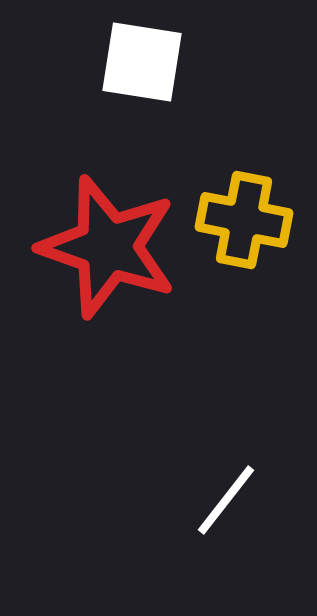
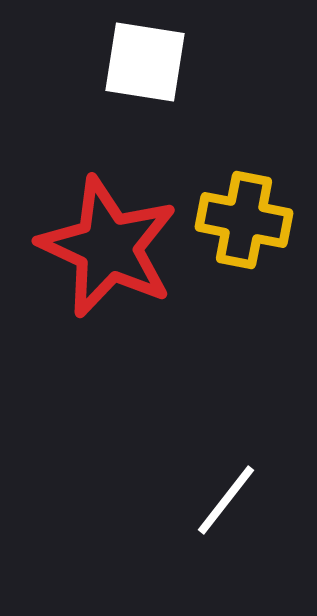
white square: moved 3 px right
red star: rotated 6 degrees clockwise
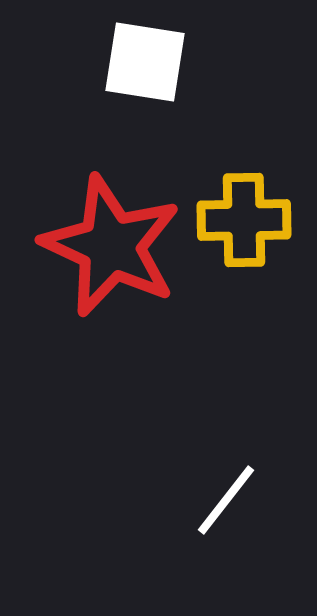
yellow cross: rotated 12 degrees counterclockwise
red star: moved 3 px right, 1 px up
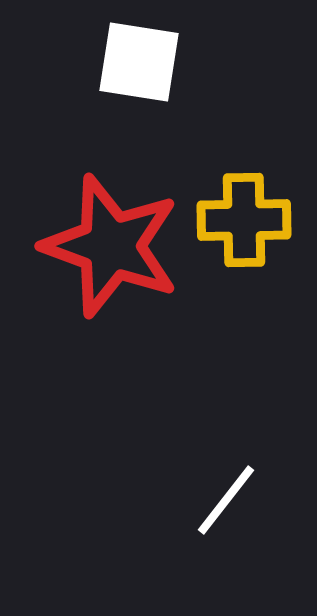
white square: moved 6 px left
red star: rotated 5 degrees counterclockwise
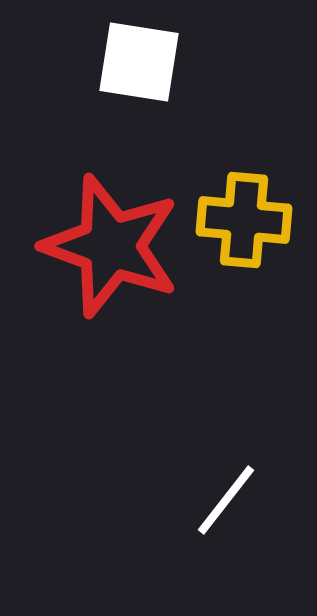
yellow cross: rotated 6 degrees clockwise
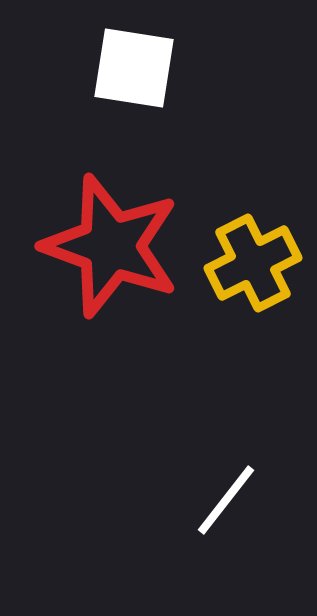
white square: moved 5 px left, 6 px down
yellow cross: moved 9 px right, 43 px down; rotated 32 degrees counterclockwise
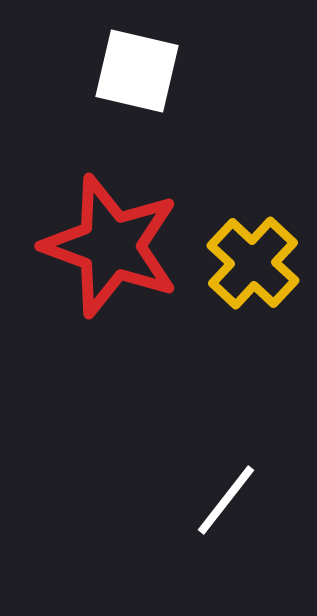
white square: moved 3 px right, 3 px down; rotated 4 degrees clockwise
yellow cross: rotated 20 degrees counterclockwise
